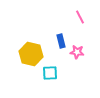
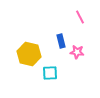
yellow hexagon: moved 2 px left
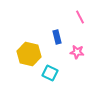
blue rectangle: moved 4 px left, 4 px up
cyan square: rotated 28 degrees clockwise
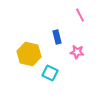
pink line: moved 2 px up
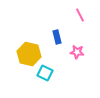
cyan square: moved 5 px left
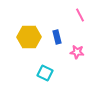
yellow hexagon: moved 17 px up; rotated 15 degrees counterclockwise
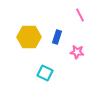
blue rectangle: rotated 32 degrees clockwise
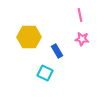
pink line: rotated 16 degrees clockwise
blue rectangle: moved 14 px down; rotated 48 degrees counterclockwise
pink star: moved 5 px right, 13 px up
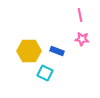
yellow hexagon: moved 14 px down
blue rectangle: rotated 40 degrees counterclockwise
